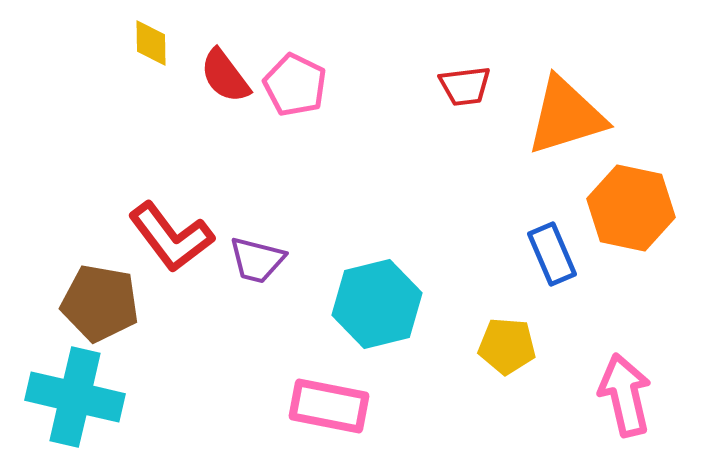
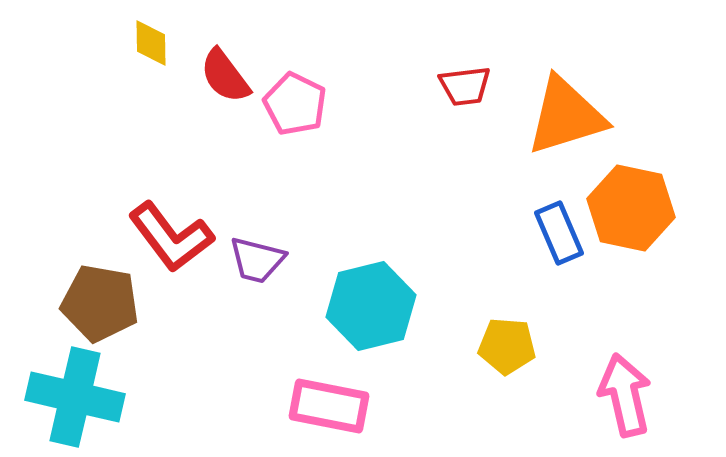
pink pentagon: moved 19 px down
blue rectangle: moved 7 px right, 21 px up
cyan hexagon: moved 6 px left, 2 px down
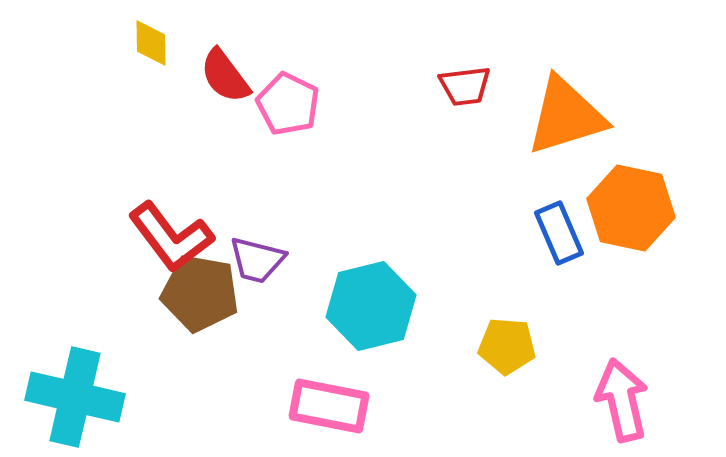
pink pentagon: moved 7 px left
brown pentagon: moved 100 px right, 10 px up
pink arrow: moved 3 px left, 5 px down
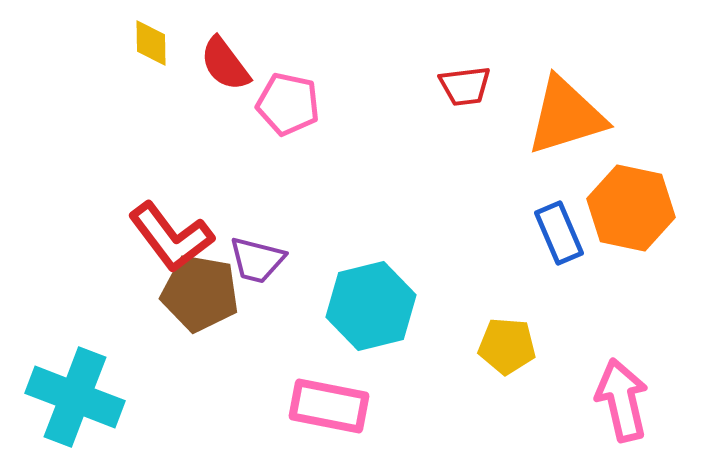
red semicircle: moved 12 px up
pink pentagon: rotated 14 degrees counterclockwise
cyan cross: rotated 8 degrees clockwise
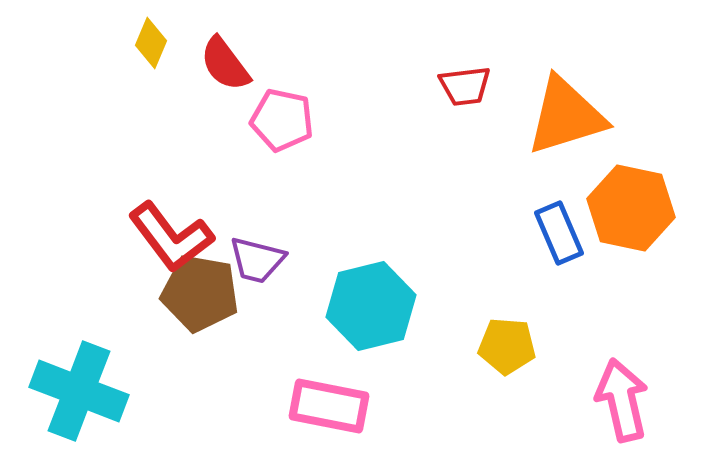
yellow diamond: rotated 24 degrees clockwise
pink pentagon: moved 6 px left, 16 px down
cyan cross: moved 4 px right, 6 px up
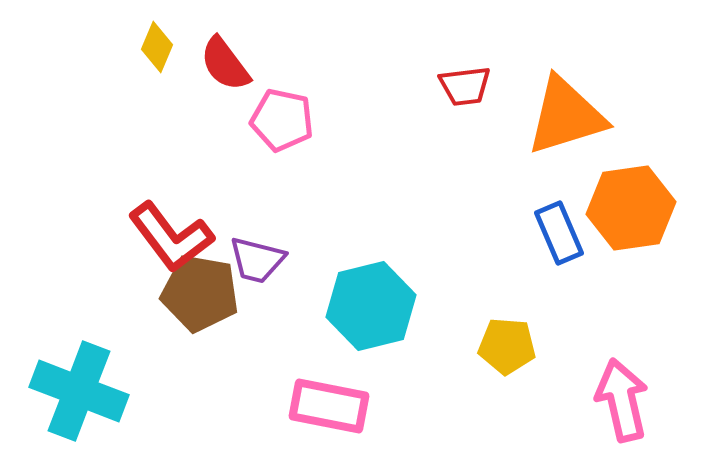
yellow diamond: moved 6 px right, 4 px down
orange hexagon: rotated 20 degrees counterclockwise
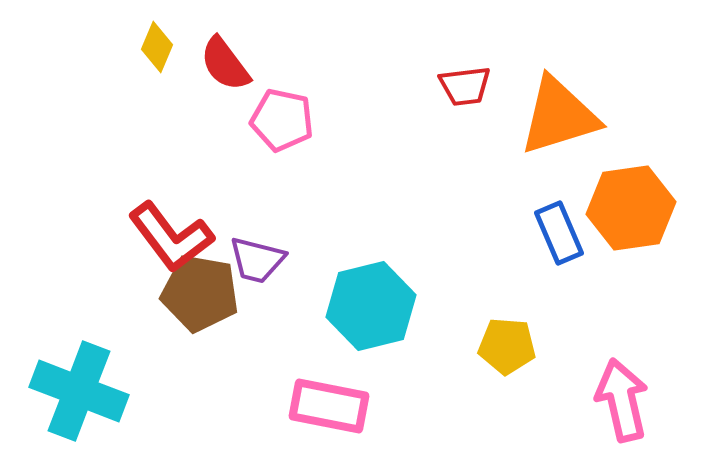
orange triangle: moved 7 px left
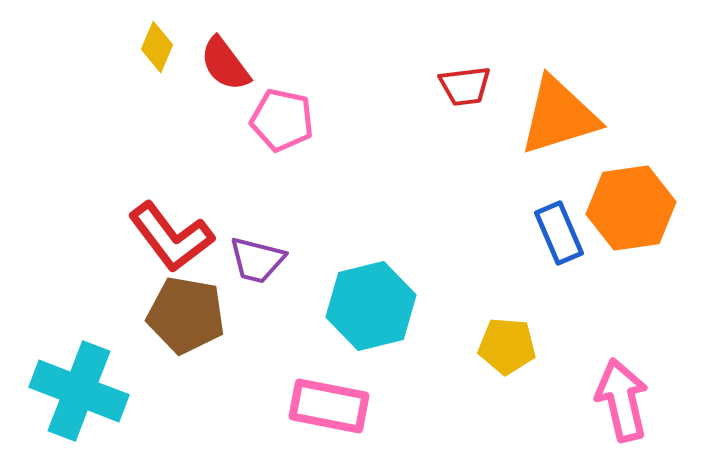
brown pentagon: moved 14 px left, 22 px down
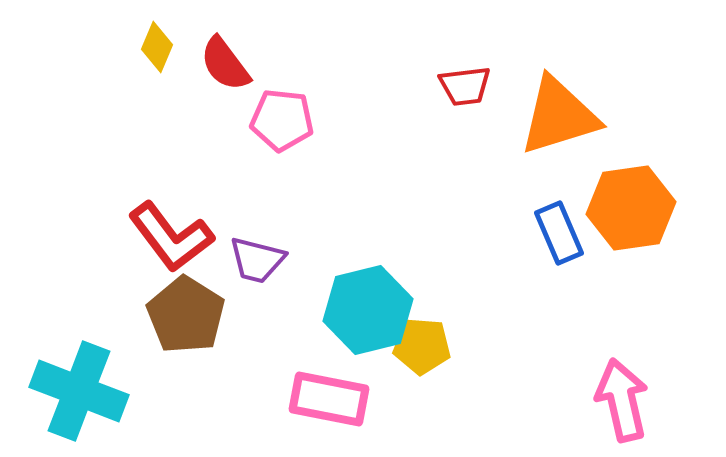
pink pentagon: rotated 6 degrees counterclockwise
cyan hexagon: moved 3 px left, 4 px down
brown pentagon: rotated 22 degrees clockwise
yellow pentagon: moved 85 px left
pink rectangle: moved 7 px up
